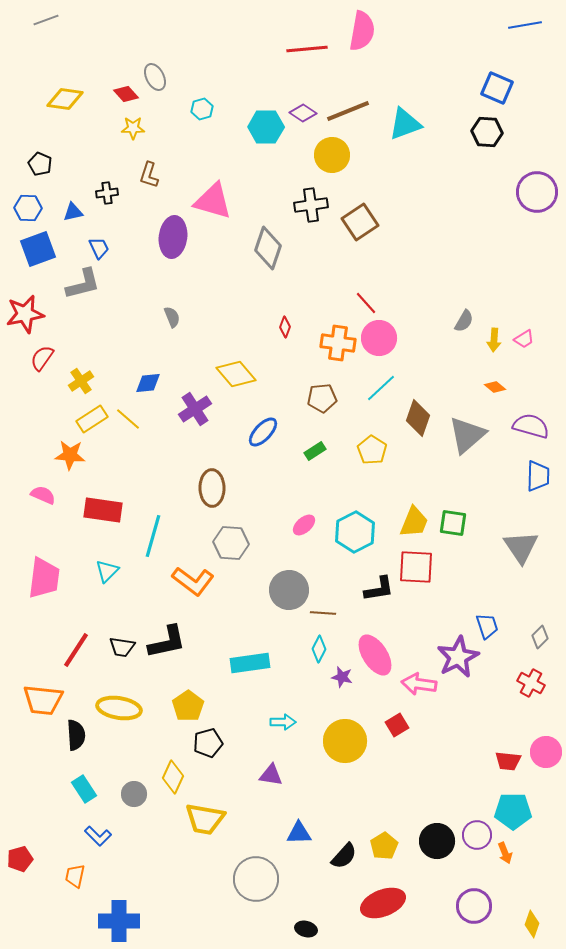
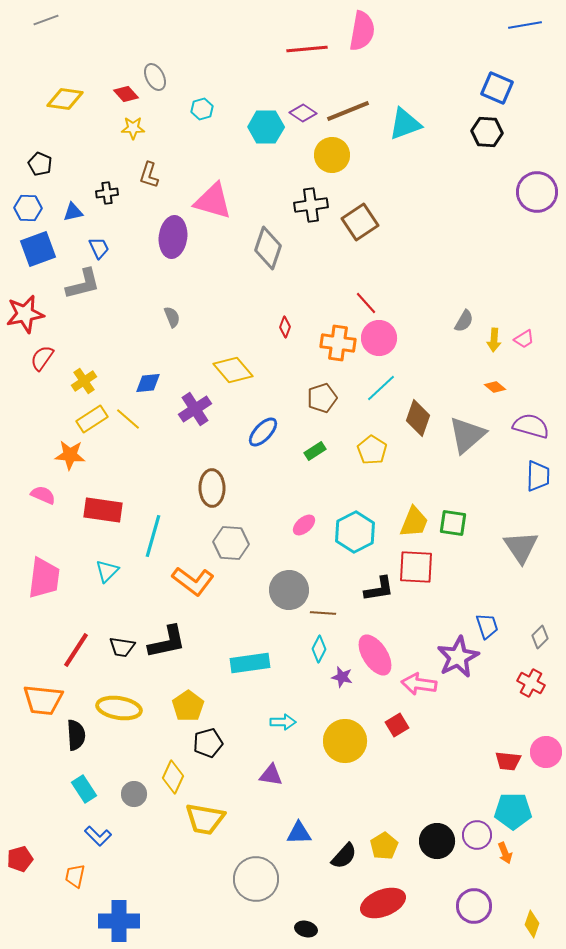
yellow diamond at (236, 374): moved 3 px left, 4 px up
yellow cross at (81, 381): moved 3 px right
brown pentagon at (322, 398): rotated 12 degrees counterclockwise
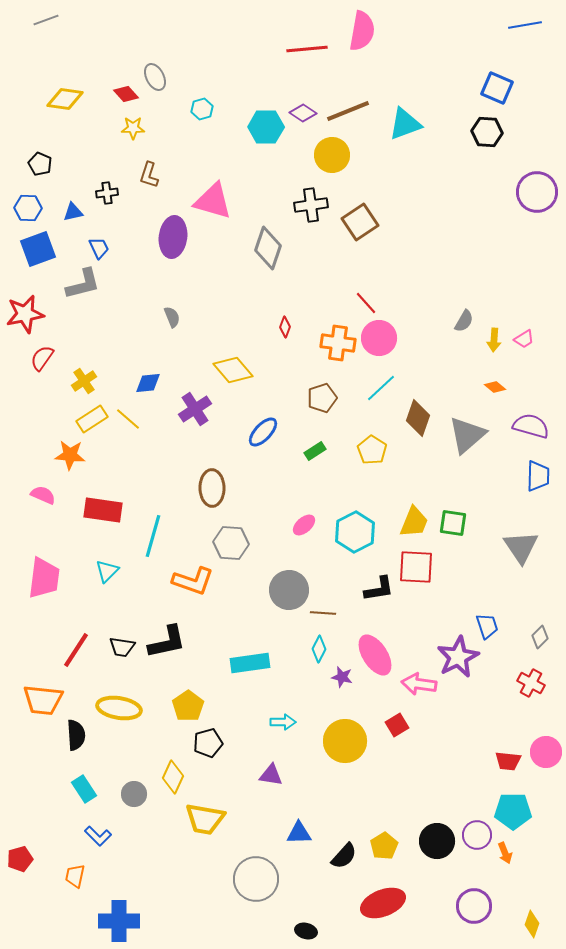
orange L-shape at (193, 581): rotated 18 degrees counterclockwise
black ellipse at (306, 929): moved 2 px down
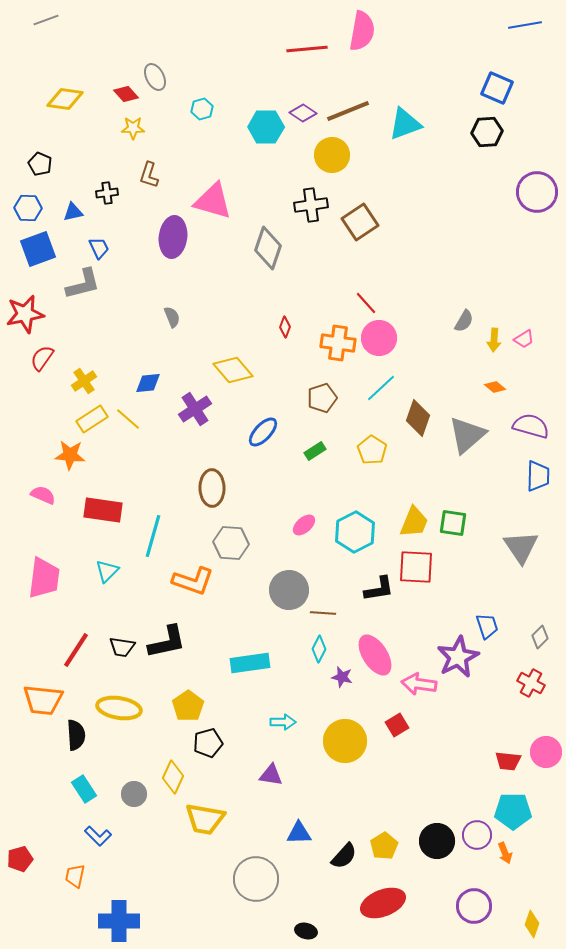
black hexagon at (487, 132): rotated 8 degrees counterclockwise
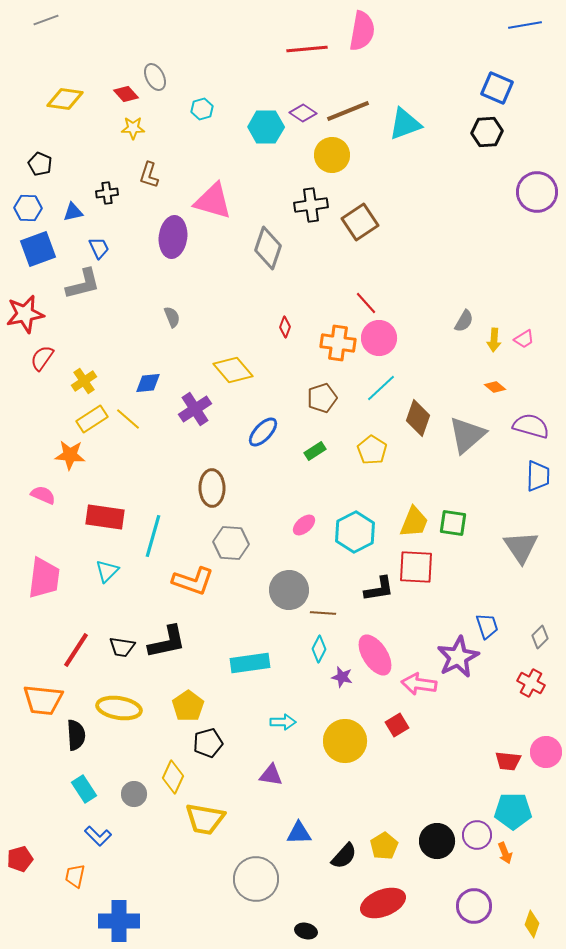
red rectangle at (103, 510): moved 2 px right, 7 px down
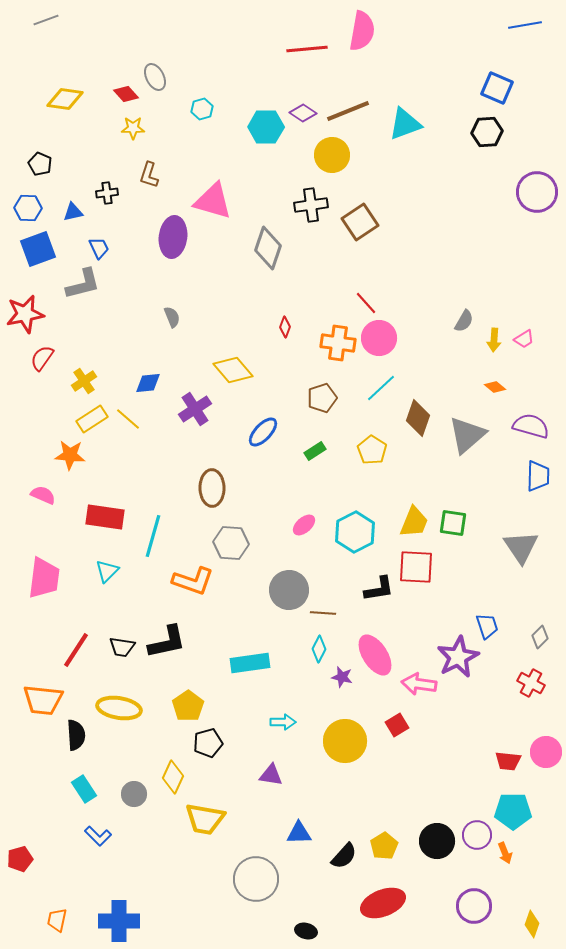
orange trapezoid at (75, 876): moved 18 px left, 44 px down
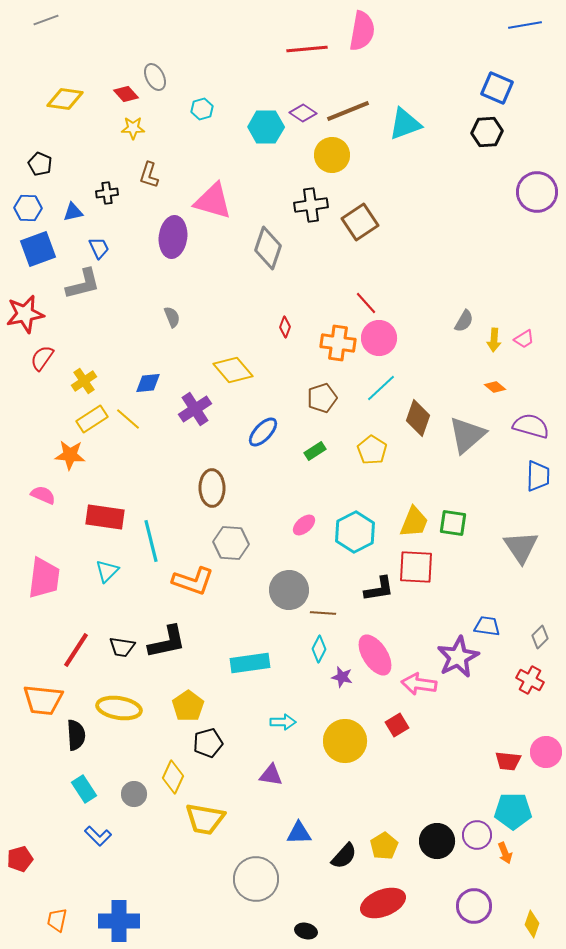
cyan line at (153, 536): moved 2 px left, 5 px down; rotated 30 degrees counterclockwise
blue trapezoid at (487, 626): rotated 64 degrees counterclockwise
red cross at (531, 683): moved 1 px left, 3 px up
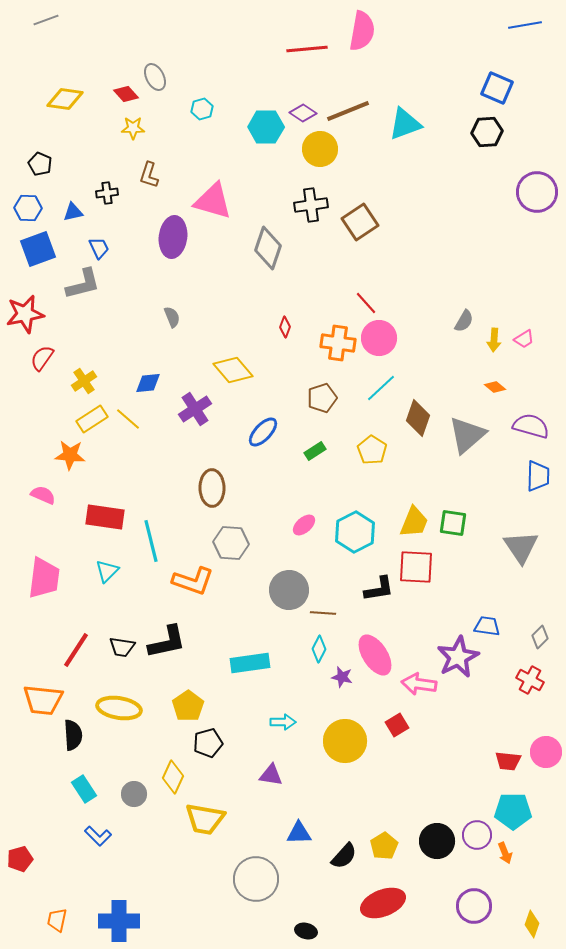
yellow circle at (332, 155): moved 12 px left, 6 px up
black semicircle at (76, 735): moved 3 px left
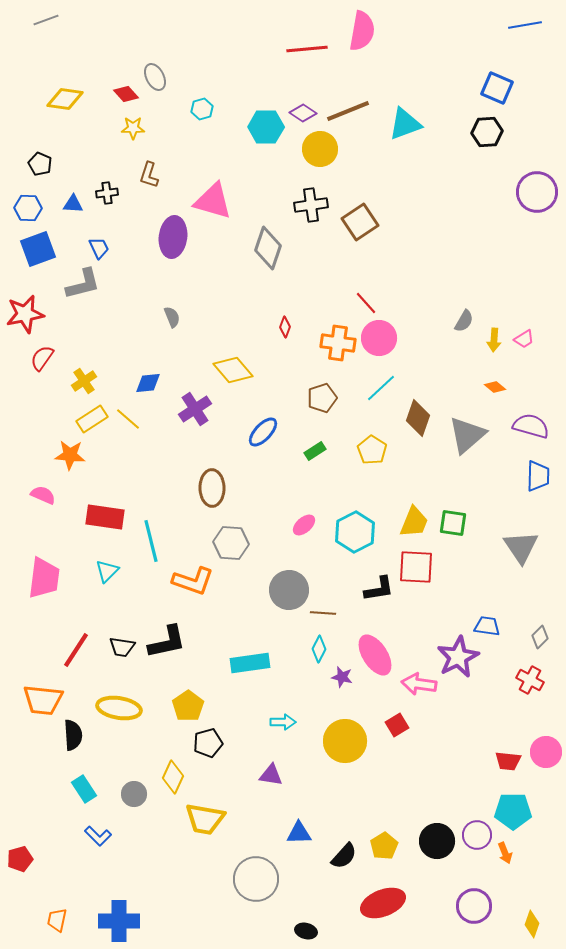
blue triangle at (73, 212): moved 8 px up; rotated 15 degrees clockwise
